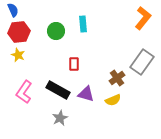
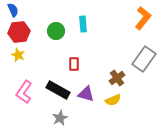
gray rectangle: moved 2 px right, 3 px up
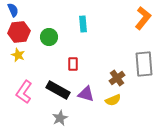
green circle: moved 7 px left, 6 px down
gray rectangle: moved 5 px down; rotated 40 degrees counterclockwise
red rectangle: moved 1 px left
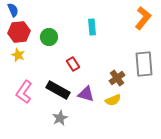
cyan rectangle: moved 9 px right, 3 px down
red rectangle: rotated 32 degrees counterclockwise
